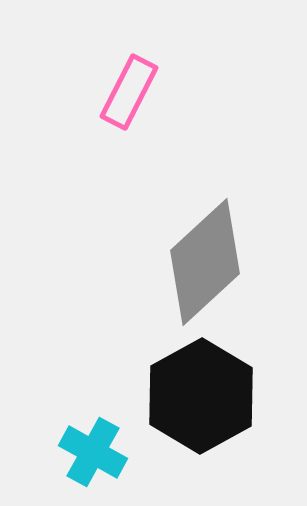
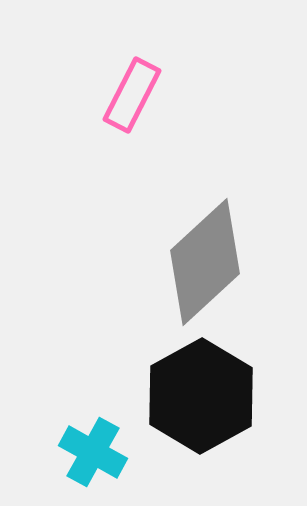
pink rectangle: moved 3 px right, 3 px down
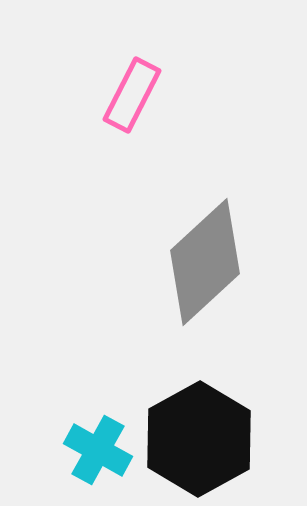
black hexagon: moved 2 px left, 43 px down
cyan cross: moved 5 px right, 2 px up
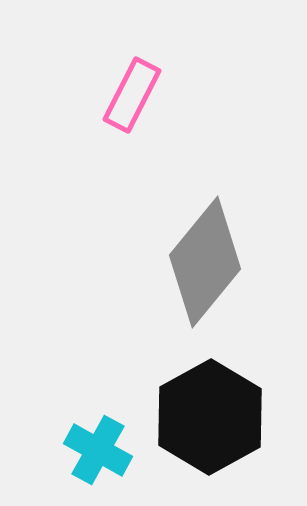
gray diamond: rotated 8 degrees counterclockwise
black hexagon: moved 11 px right, 22 px up
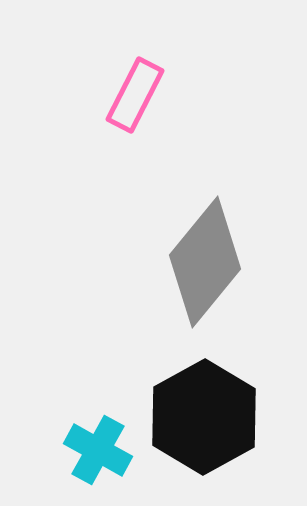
pink rectangle: moved 3 px right
black hexagon: moved 6 px left
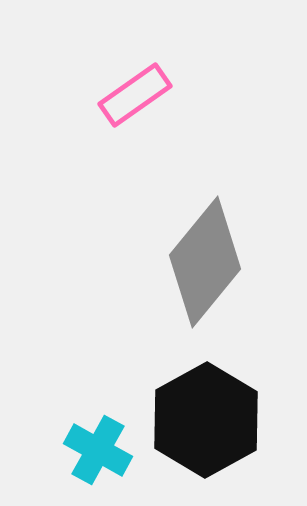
pink rectangle: rotated 28 degrees clockwise
black hexagon: moved 2 px right, 3 px down
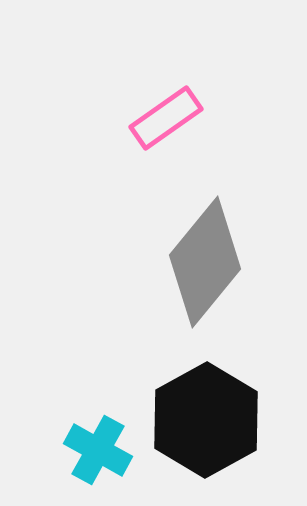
pink rectangle: moved 31 px right, 23 px down
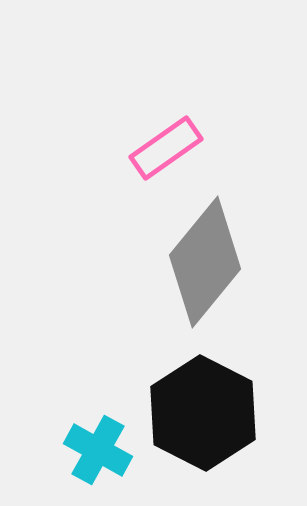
pink rectangle: moved 30 px down
black hexagon: moved 3 px left, 7 px up; rotated 4 degrees counterclockwise
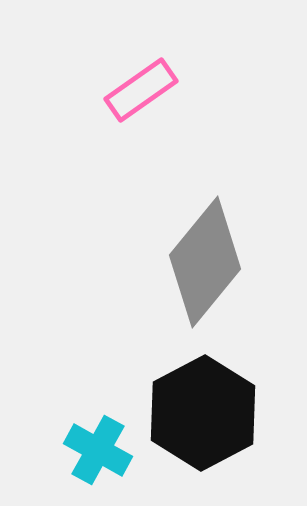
pink rectangle: moved 25 px left, 58 px up
black hexagon: rotated 5 degrees clockwise
